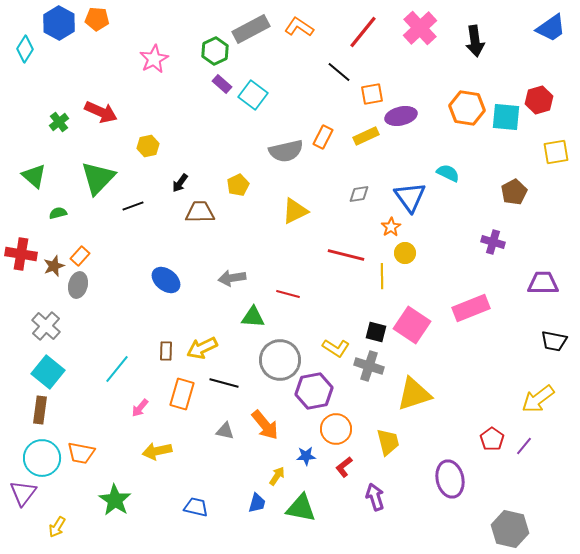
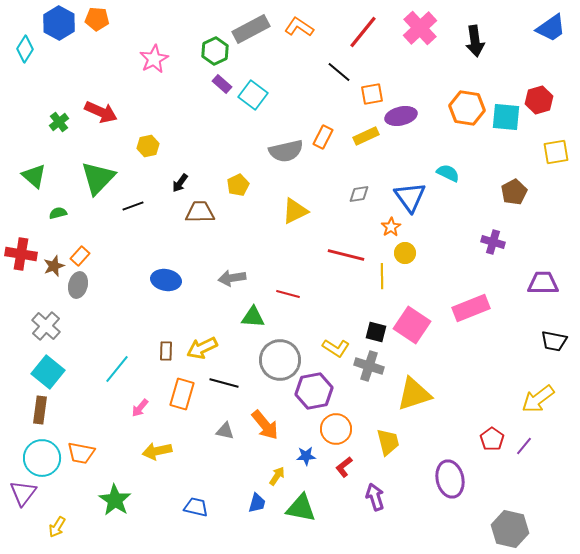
blue ellipse at (166, 280): rotated 28 degrees counterclockwise
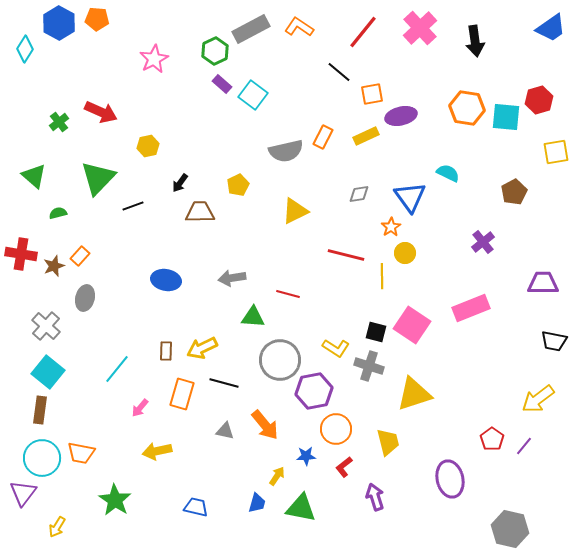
purple cross at (493, 242): moved 10 px left; rotated 35 degrees clockwise
gray ellipse at (78, 285): moved 7 px right, 13 px down
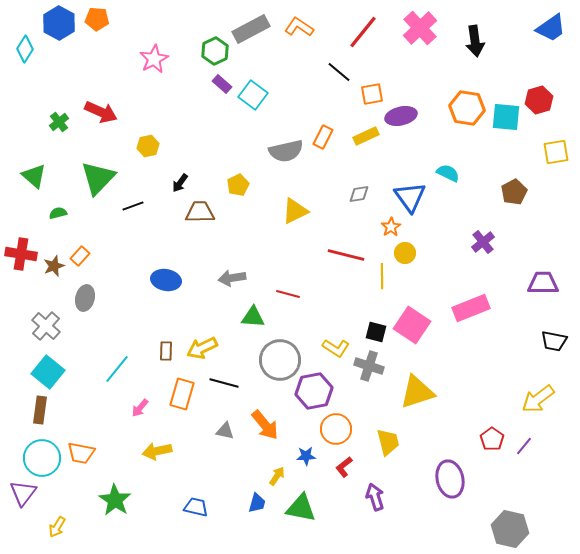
yellow triangle at (414, 394): moved 3 px right, 2 px up
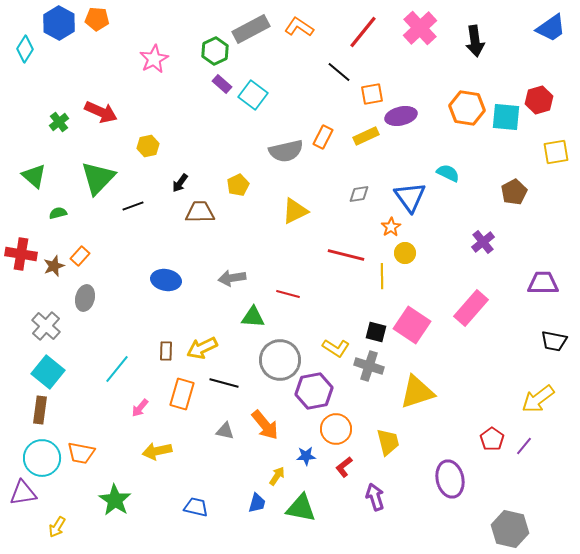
pink rectangle at (471, 308): rotated 27 degrees counterclockwise
purple triangle at (23, 493): rotated 44 degrees clockwise
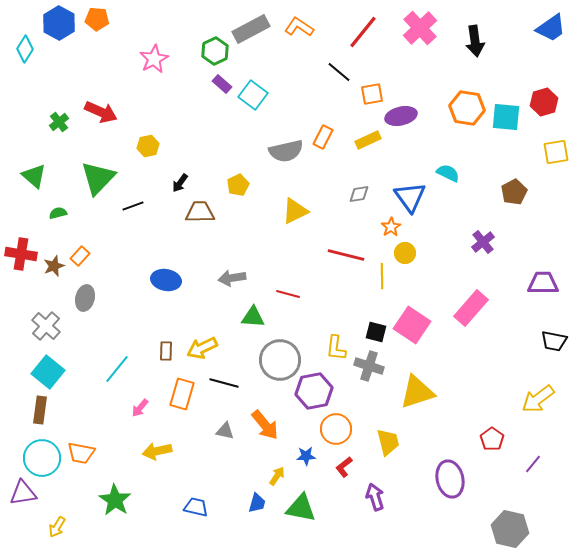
red hexagon at (539, 100): moved 5 px right, 2 px down
yellow rectangle at (366, 136): moved 2 px right, 4 px down
yellow L-shape at (336, 348): rotated 64 degrees clockwise
purple line at (524, 446): moved 9 px right, 18 px down
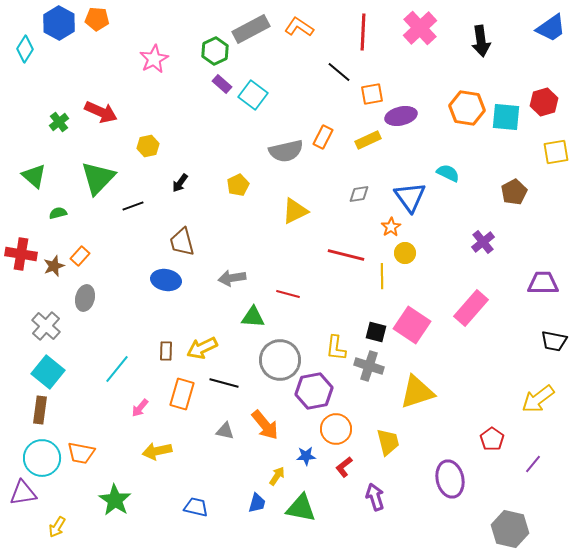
red line at (363, 32): rotated 36 degrees counterclockwise
black arrow at (475, 41): moved 6 px right
brown trapezoid at (200, 212): moved 18 px left, 30 px down; rotated 104 degrees counterclockwise
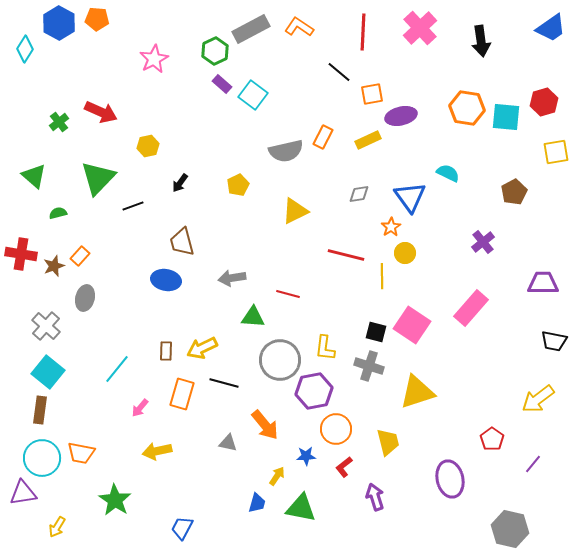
yellow L-shape at (336, 348): moved 11 px left
gray triangle at (225, 431): moved 3 px right, 12 px down
blue trapezoid at (196, 507): moved 14 px left, 21 px down; rotated 75 degrees counterclockwise
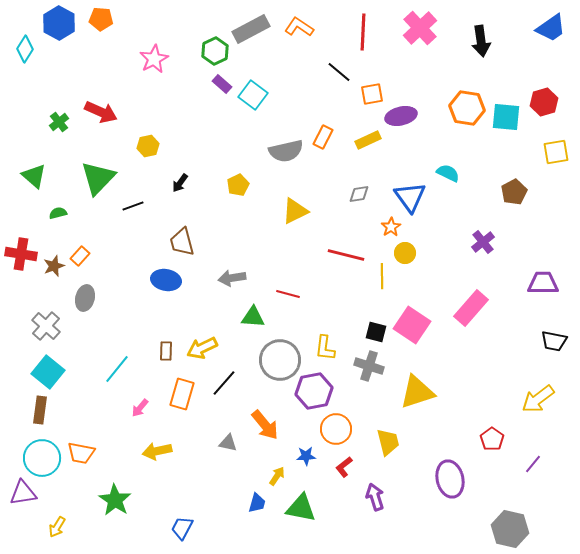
orange pentagon at (97, 19): moved 4 px right
black line at (224, 383): rotated 64 degrees counterclockwise
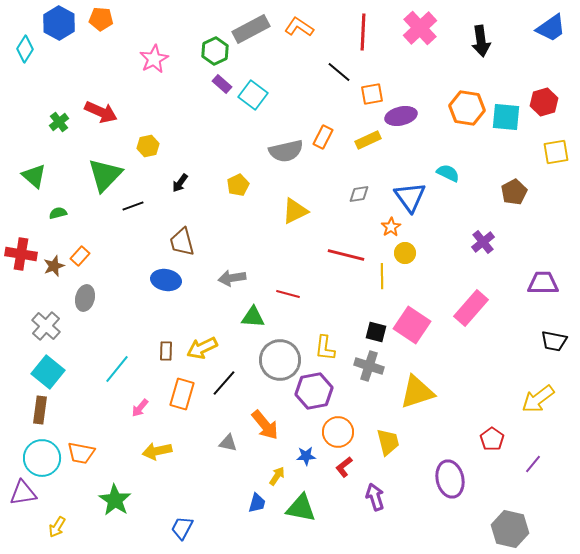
green triangle at (98, 178): moved 7 px right, 3 px up
orange circle at (336, 429): moved 2 px right, 3 px down
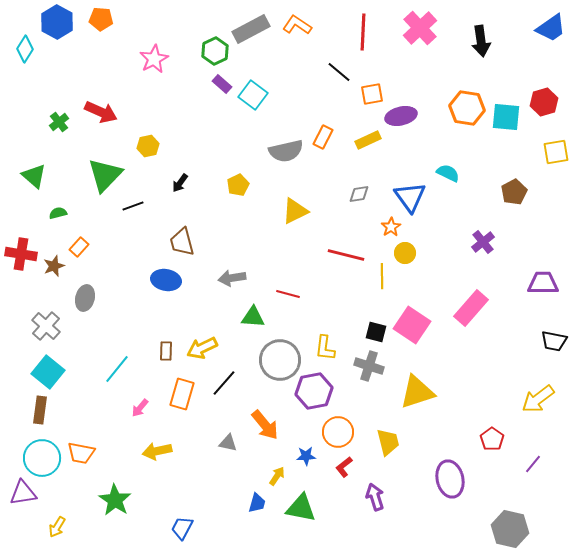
blue hexagon at (59, 23): moved 2 px left, 1 px up
orange L-shape at (299, 27): moved 2 px left, 2 px up
orange rectangle at (80, 256): moved 1 px left, 9 px up
